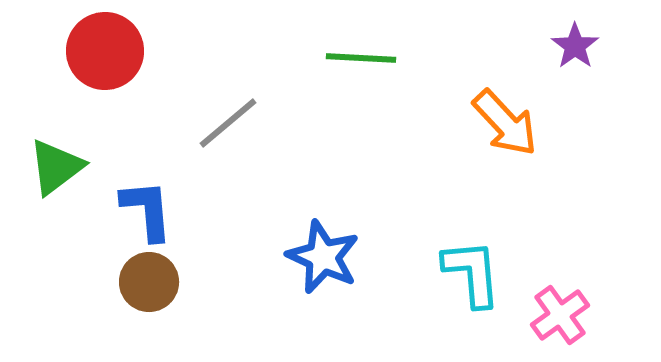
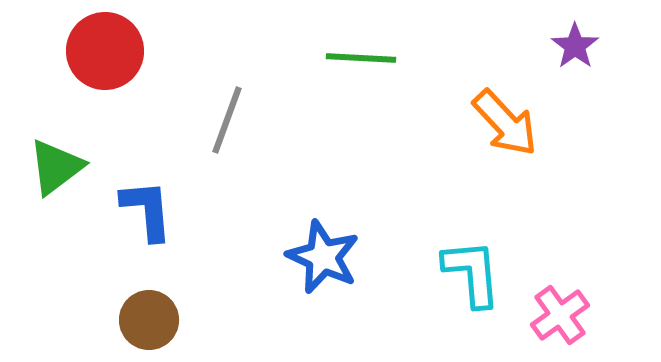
gray line: moved 1 px left, 3 px up; rotated 30 degrees counterclockwise
brown circle: moved 38 px down
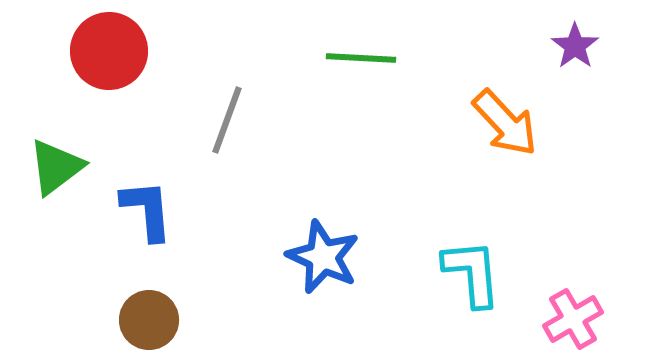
red circle: moved 4 px right
pink cross: moved 13 px right, 4 px down; rotated 6 degrees clockwise
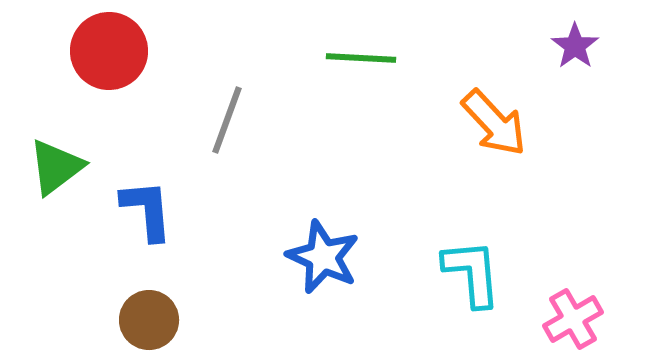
orange arrow: moved 11 px left
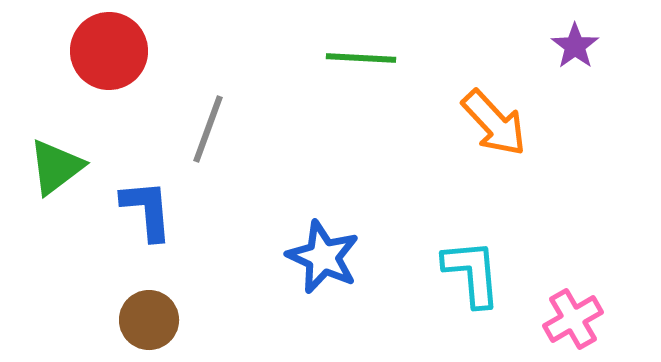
gray line: moved 19 px left, 9 px down
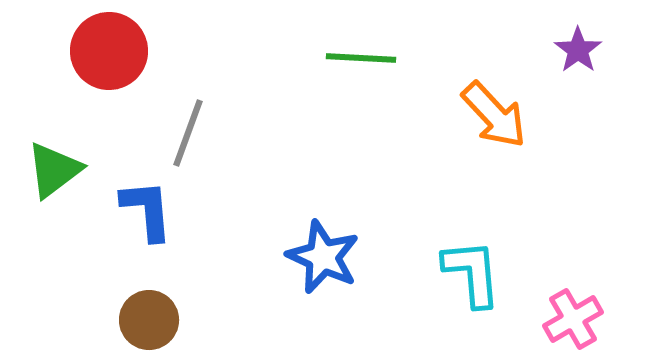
purple star: moved 3 px right, 4 px down
orange arrow: moved 8 px up
gray line: moved 20 px left, 4 px down
green triangle: moved 2 px left, 3 px down
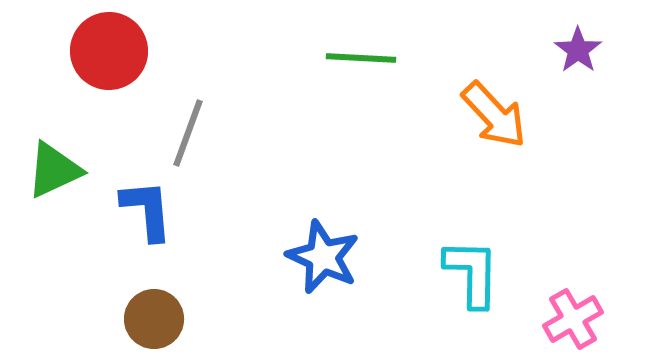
green triangle: rotated 12 degrees clockwise
cyan L-shape: rotated 6 degrees clockwise
brown circle: moved 5 px right, 1 px up
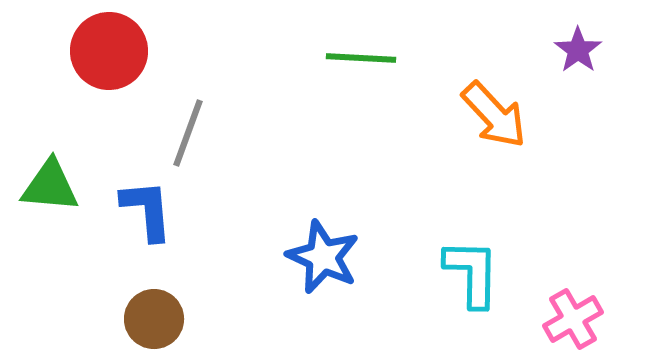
green triangle: moved 4 px left, 16 px down; rotated 30 degrees clockwise
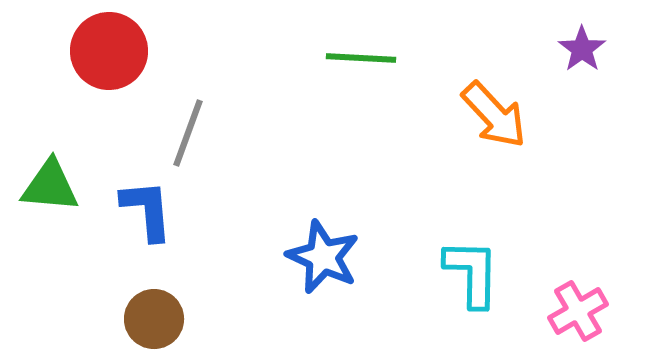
purple star: moved 4 px right, 1 px up
pink cross: moved 5 px right, 8 px up
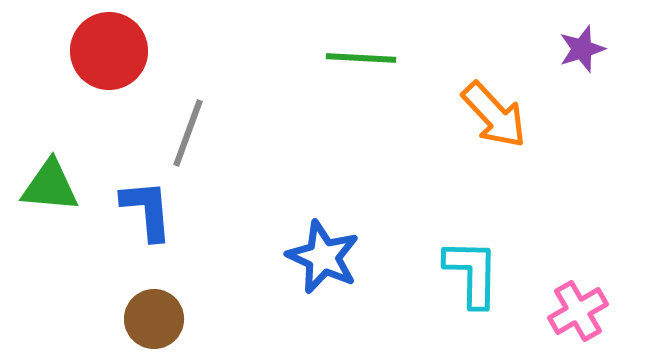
purple star: rotated 18 degrees clockwise
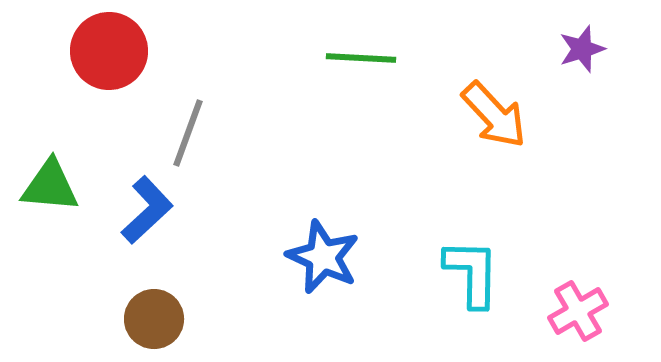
blue L-shape: rotated 52 degrees clockwise
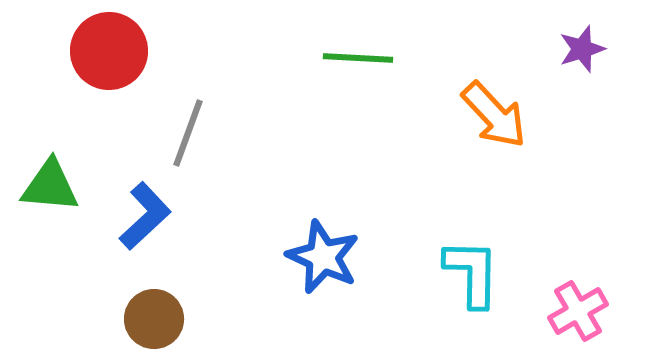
green line: moved 3 px left
blue L-shape: moved 2 px left, 6 px down
